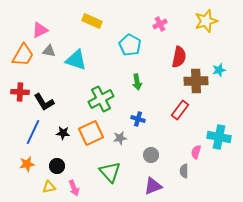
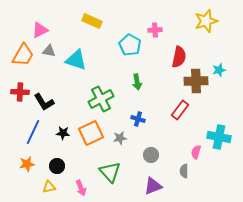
pink cross: moved 5 px left, 6 px down; rotated 24 degrees clockwise
pink arrow: moved 7 px right
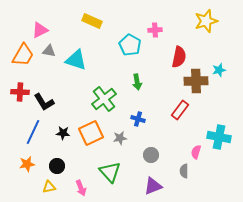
green cross: moved 3 px right; rotated 10 degrees counterclockwise
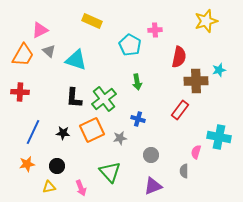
gray triangle: rotated 32 degrees clockwise
black L-shape: moved 30 px right, 4 px up; rotated 35 degrees clockwise
orange square: moved 1 px right, 3 px up
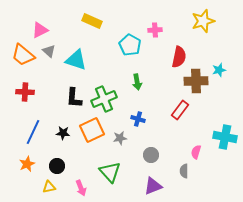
yellow star: moved 3 px left
orange trapezoid: rotated 100 degrees clockwise
red cross: moved 5 px right
green cross: rotated 15 degrees clockwise
cyan cross: moved 6 px right
orange star: rotated 14 degrees counterclockwise
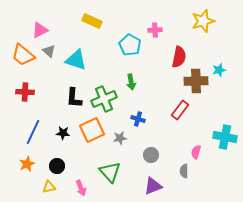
green arrow: moved 6 px left
